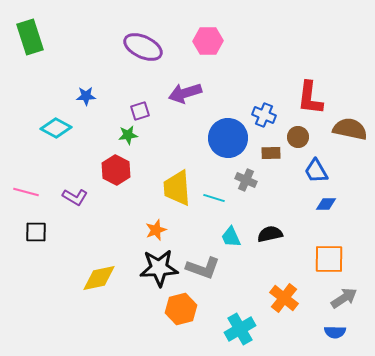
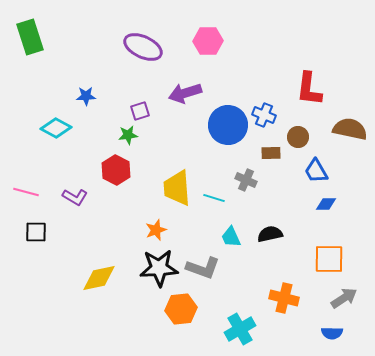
red L-shape: moved 1 px left, 9 px up
blue circle: moved 13 px up
orange cross: rotated 24 degrees counterclockwise
orange hexagon: rotated 8 degrees clockwise
blue semicircle: moved 3 px left, 1 px down
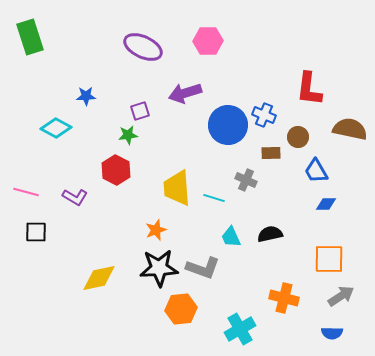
gray arrow: moved 3 px left, 2 px up
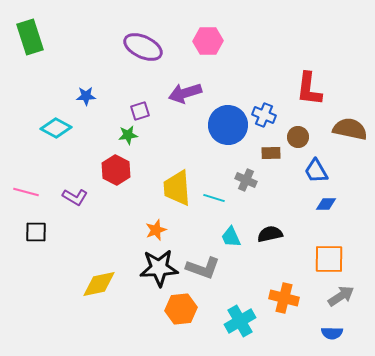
yellow diamond: moved 6 px down
cyan cross: moved 8 px up
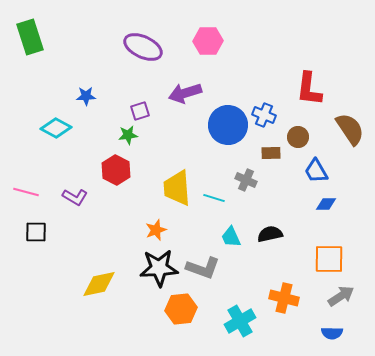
brown semicircle: rotated 44 degrees clockwise
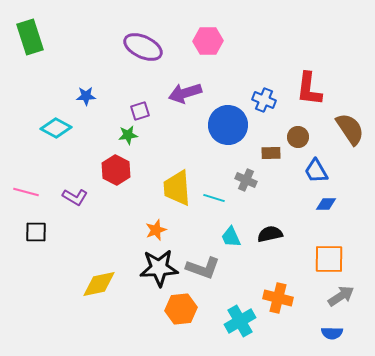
blue cross: moved 15 px up
orange cross: moved 6 px left
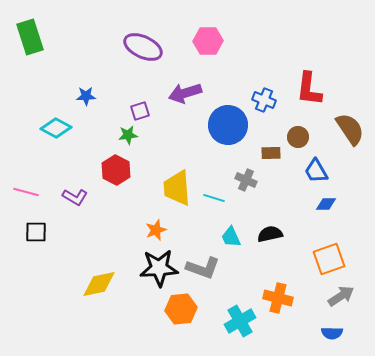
orange square: rotated 20 degrees counterclockwise
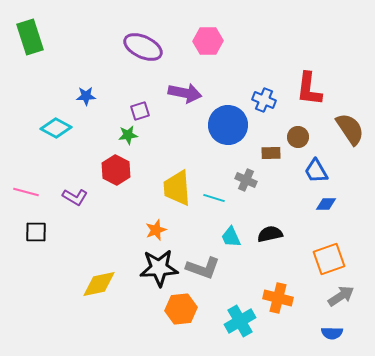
purple arrow: rotated 152 degrees counterclockwise
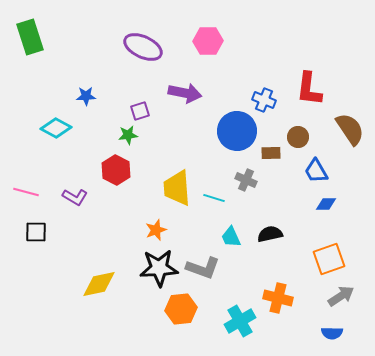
blue circle: moved 9 px right, 6 px down
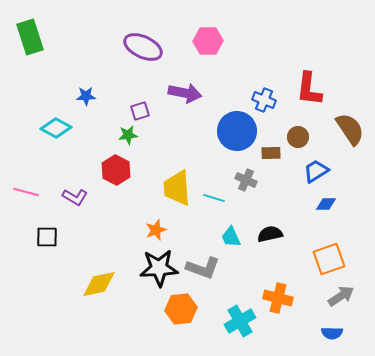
blue trapezoid: rotated 88 degrees clockwise
black square: moved 11 px right, 5 px down
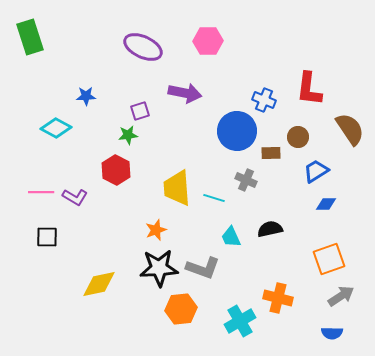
pink line: moved 15 px right; rotated 15 degrees counterclockwise
black semicircle: moved 5 px up
